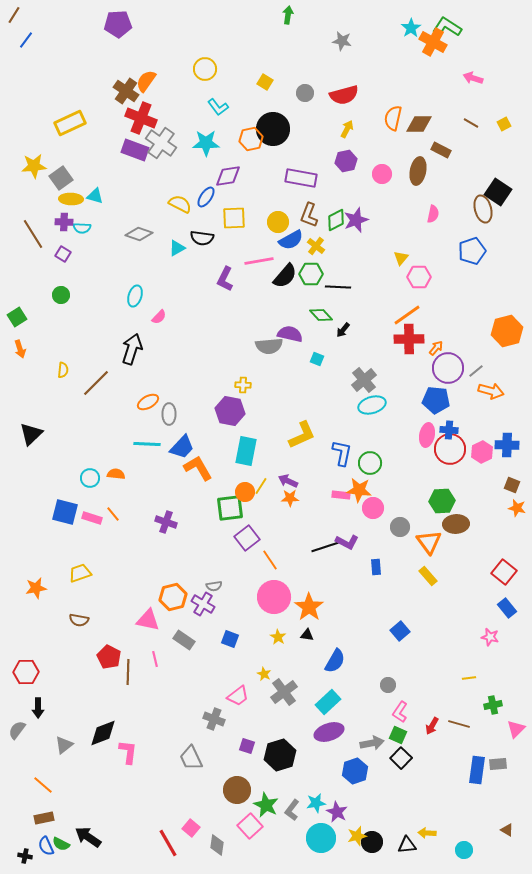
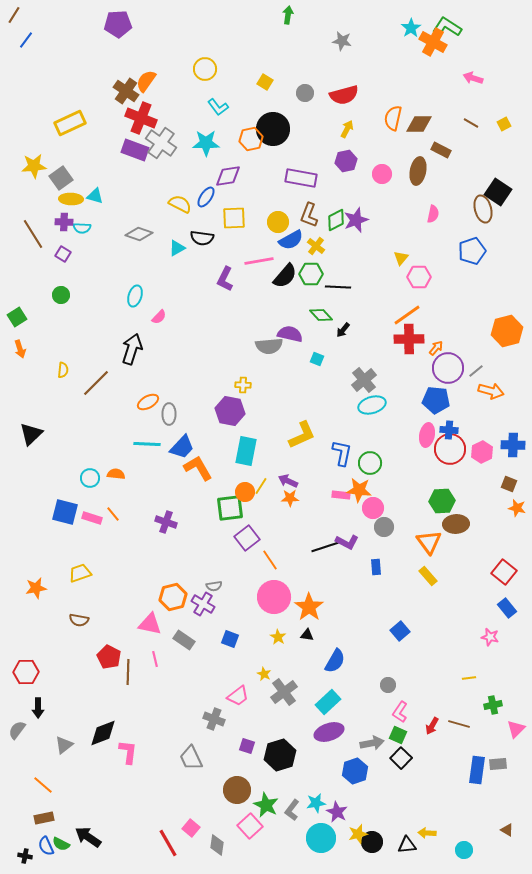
blue cross at (507, 445): moved 6 px right
brown square at (512, 485): moved 3 px left, 1 px up
gray circle at (400, 527): moved 16 px left
pink triangle at (148, 620): moved 2 px right, 4 px down
yellow star at (357, 836): moved 1 px right, 2 px up
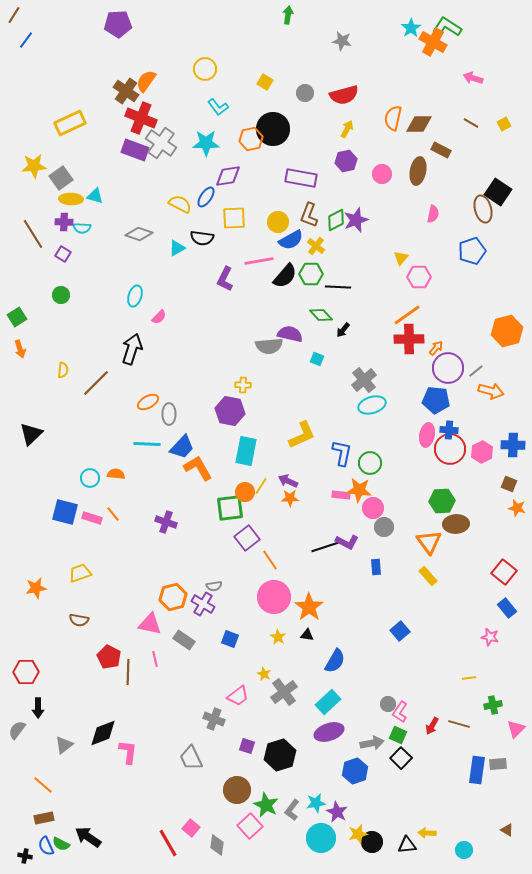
gray circle at (388, 685): moved 19 px down
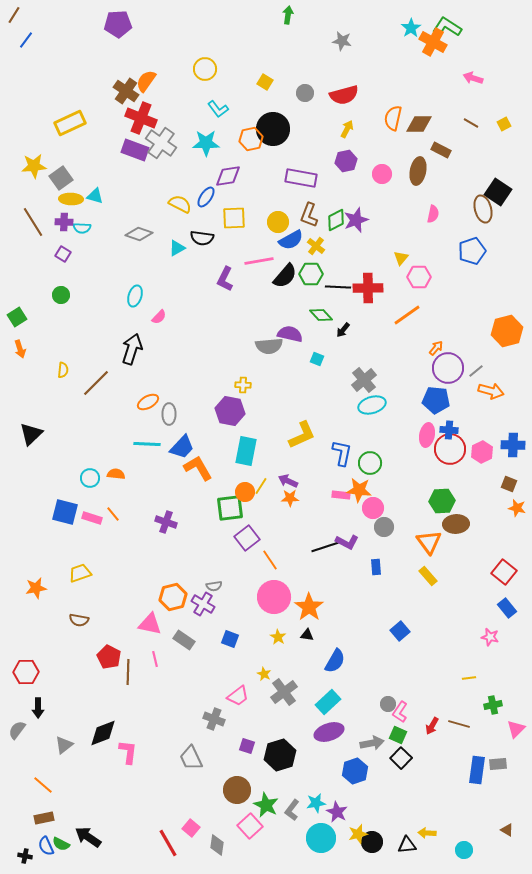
cyan L-shape at (218, 107): moved 2 px down
brown line at (33, 234): moved 12 px up
red cross at (409, 339): moved 41 px left, 51 px up
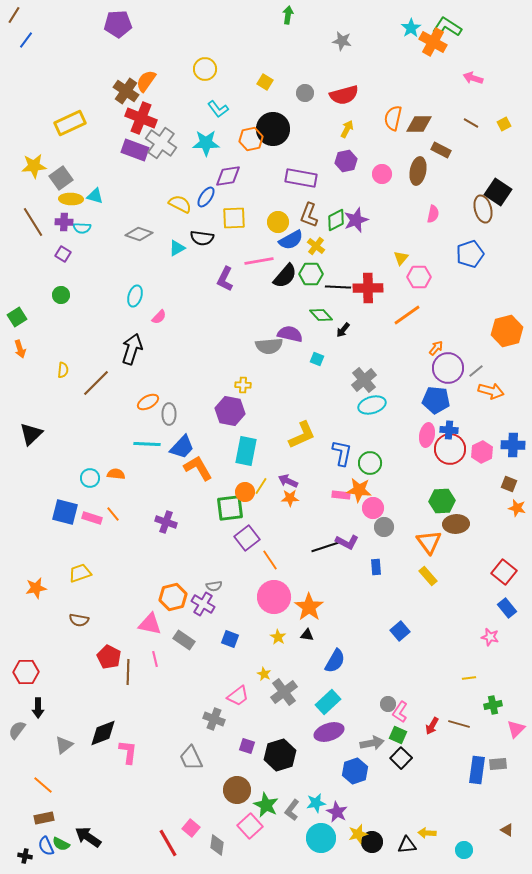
blue pentagon at (472, 251): moved 2 px left, 3 px down
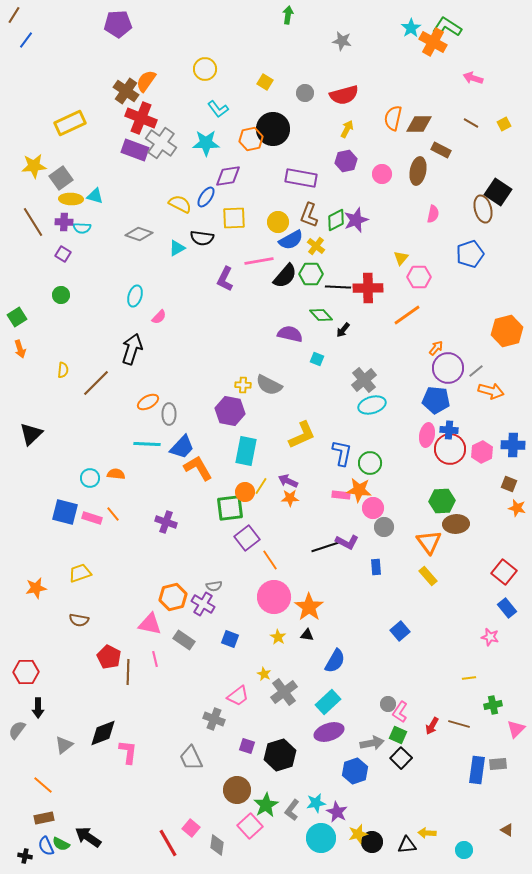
gray semicircle at (269, 346): moved 39 px down; rotated 32 degrees clockwise
green star at (266, 805): rotated 15 degrees clockwise
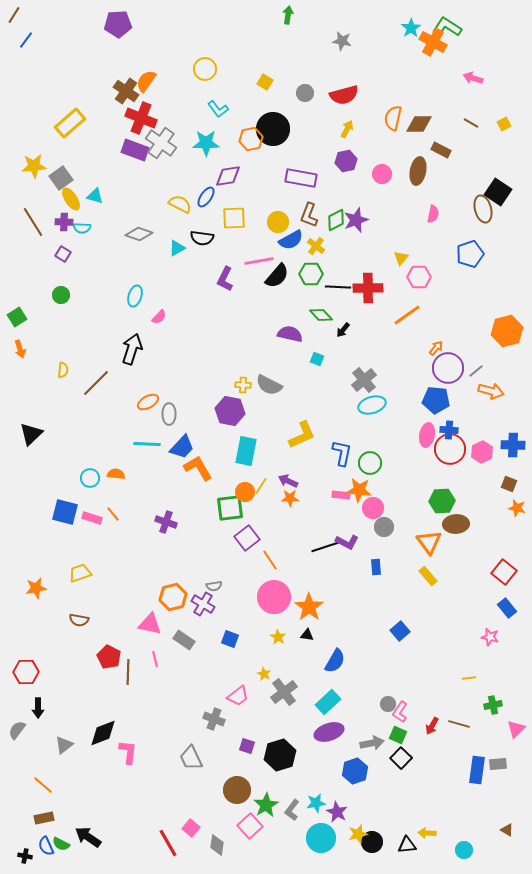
yellow rectangle at (70, 123): rotated 16 degrees counterclockwise
yellow ellipse at (71, 199): rotated 55 degrees clockwise
black semicircle at (285, 276): moved 8 px left
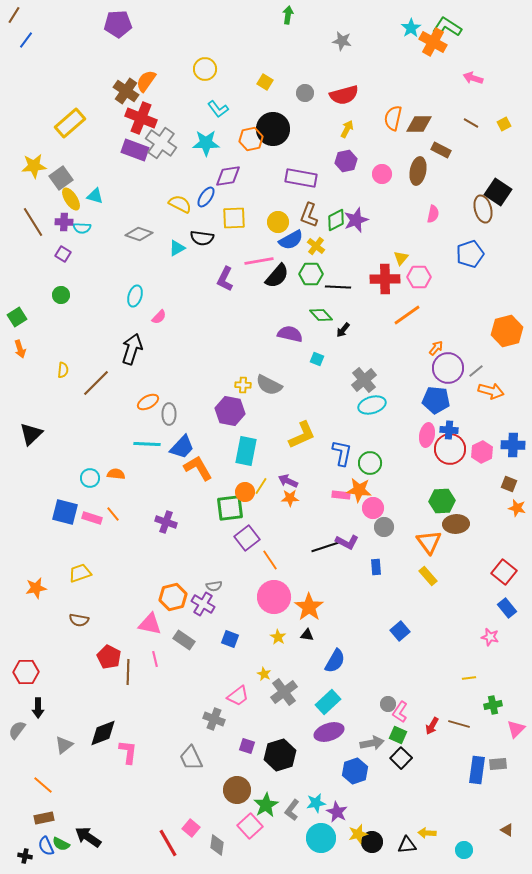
red cross at (368, 288): moved 17 px right, 9 px up
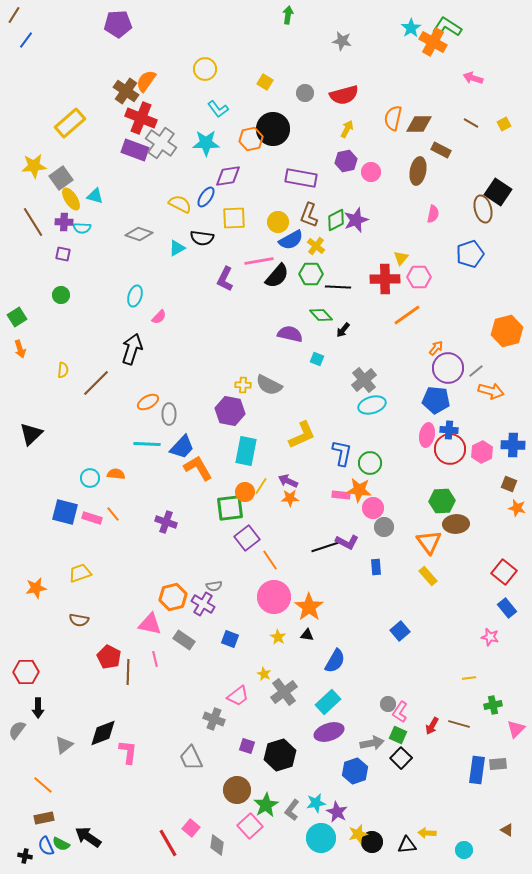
pink circle at (382, 174): moved 11 px left, 2 px up
purple square at (63, 254): rotated 21 degrees counterclockwise
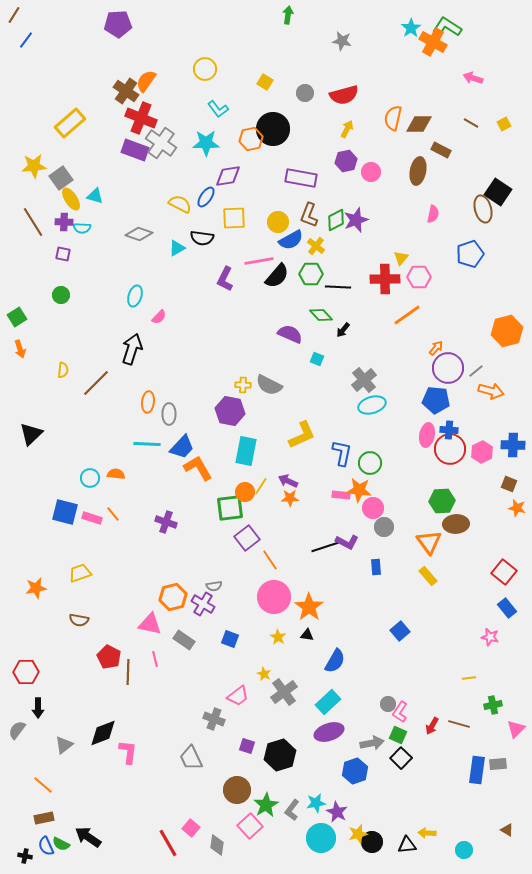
purple semicircle at (290, 334): rotated 10 degrees clockwise
orange ellipse at (148, 402): rotated 55 degrees counterclockwise
